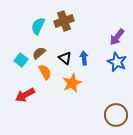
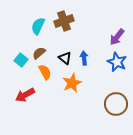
brown circle: moved 11 px up
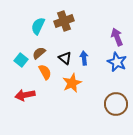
purple arrow: rotated 120 degrees clockwise
red arrow: rotated 18 degrees clockwise
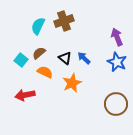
blue arrow: rotated 40 degrees counterclockwise
orange semicircle: rotated 35 degrees counterclockwise
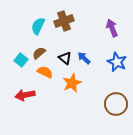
purple arrow: moved 5 px left, 9 px up
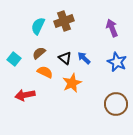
cyan square: moved 7 px left, 1 px up
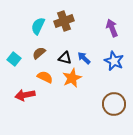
black triangle: rotated 24 degrees counterclockwise
blue star: moved 3 px left, 1 px up
orange semicircle: moved 5 px down
orange star: moved 5 px up
brown circle: moved 2 px left
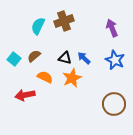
brown semicircle: moved 5 px left, 3 px down
blue star: moved 1 px right, 1 px up
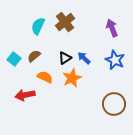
brown cross: moved 1 px right, 1 px down; rotated 18 degrees counterclockwise
black triangle: rotated 48 degrees counterclockwise
